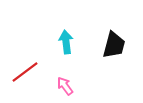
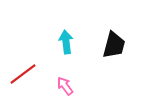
red line: moved 2 px left, 2 px down
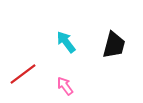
cyan arrow: rotated 30 degrees counterclockwise
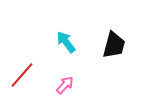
red line: moved 1 px left, 1 px down; rotated 12 degrees counterclockwise
pink arrow: moved 1 px up; rotated 78 degrees clockwise
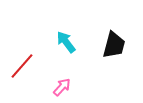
red line: moved 9 px up
pink arrow: moved 3 px left, 2 px down
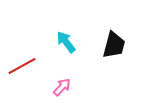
red line: rotated 20 degrees clockwise
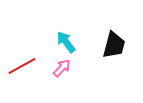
pink arrow: moved 19 px up
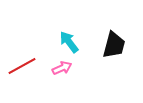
cyan arrow: moved 3 px right
pink arrow: rotated 24 degrees clockwise
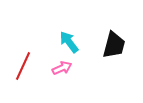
red line: moved 1 px right; rotated 36 degrees counterclockwise
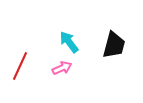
red line: moved 3 px left
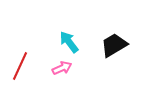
black trapezoid: rotated 136 degrees counterclockwise
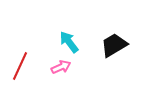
pink arrow: moved 1 px left, 1 px up
